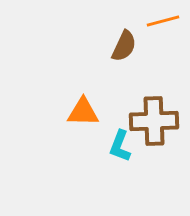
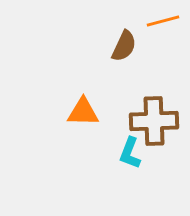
cyan L-shape: moved 10 px right, 7 px down
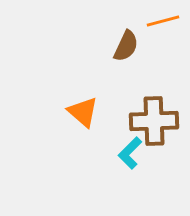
brown semicircle: moved 2 px right
orange triangle: rotated 40 degrees clockwise
cyan L-shape: rotated 24 degrees clockwise
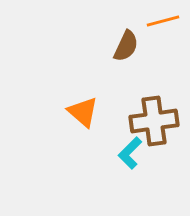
brown cross: rotated 6 degrees counterclockwise
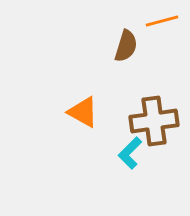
orange line: moved 1 px left
brown semicircle: rotated 8 degrees counterclockwise
orange triangle: rotated 12 degrees counterclockwise
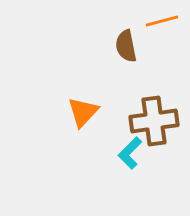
brown semicircle: rotated 152 degrees clockwise
orange triangle: rotated 44 degrees clockwise
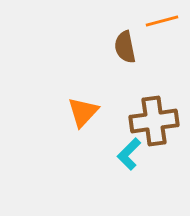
brown semicircle: moved 1 px left, 1 px down
cyan L-shape: moved 1 px left, 1 px down
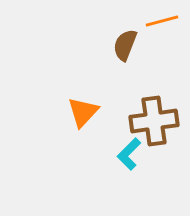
brown semicircle: moved 2 px up; rotated 32 degrees clockwise
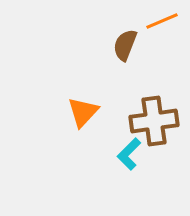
orange line: rotated 8 degrees counterclockwise
